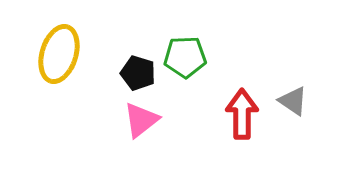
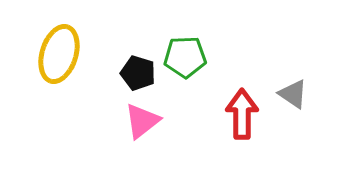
gray triangle: moved 7 px up
pink triangle: moved 1 px right, 1 px down
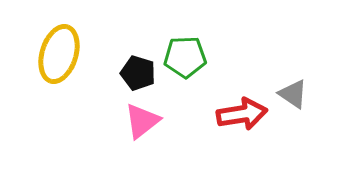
red arrow: rotated 81 degrees clockwise
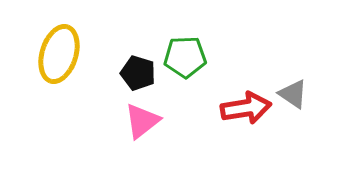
red arrow: moved 4 px right, 6 px up
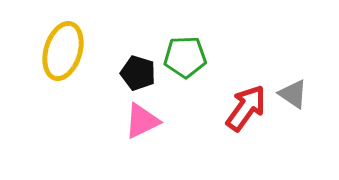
yellow ellipse: moved 4 px right, 3 px up
red arrow: rotated 45 degrees counterclockwise
pink triangle: rotated 12 degrees clockwise
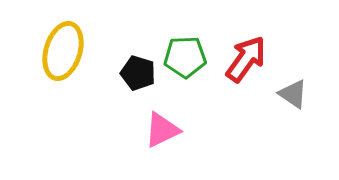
red arrow: moved 49 px up
pink triangle: moved 20 px right, 9 px down
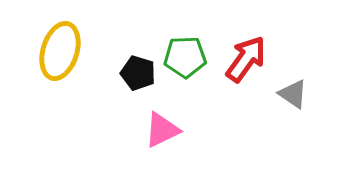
yellow ellipse: moved 3 px left
